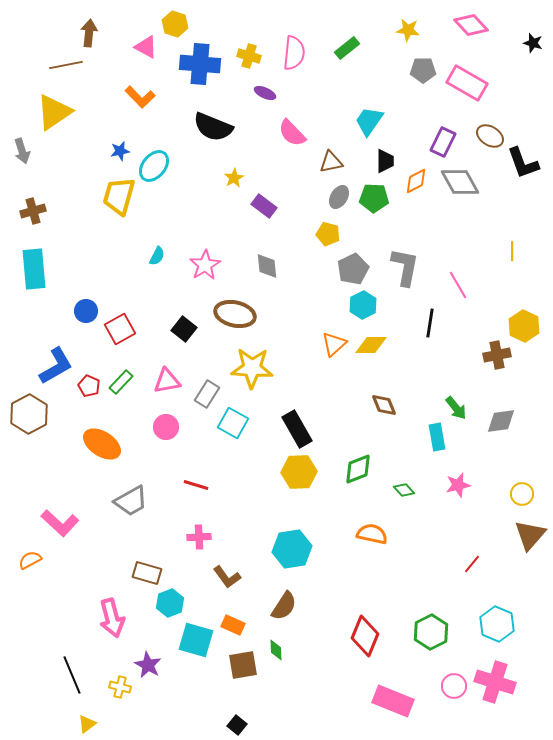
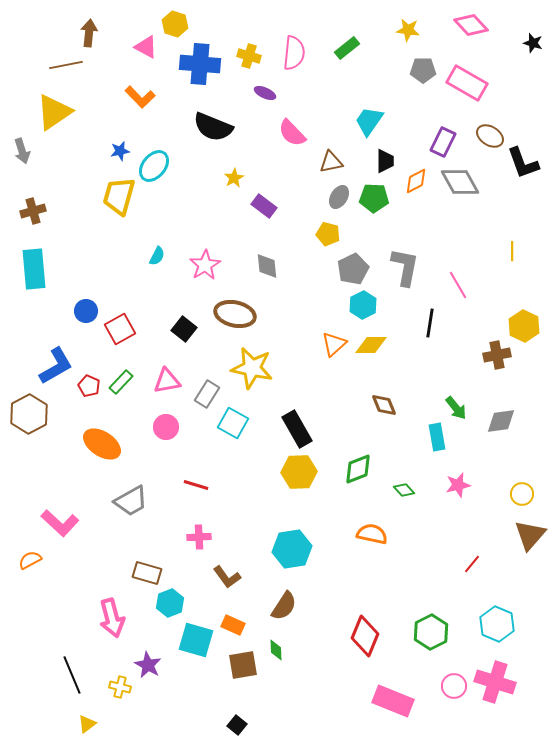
yellow star at (252, 368): rotated 9 degrees clockwise
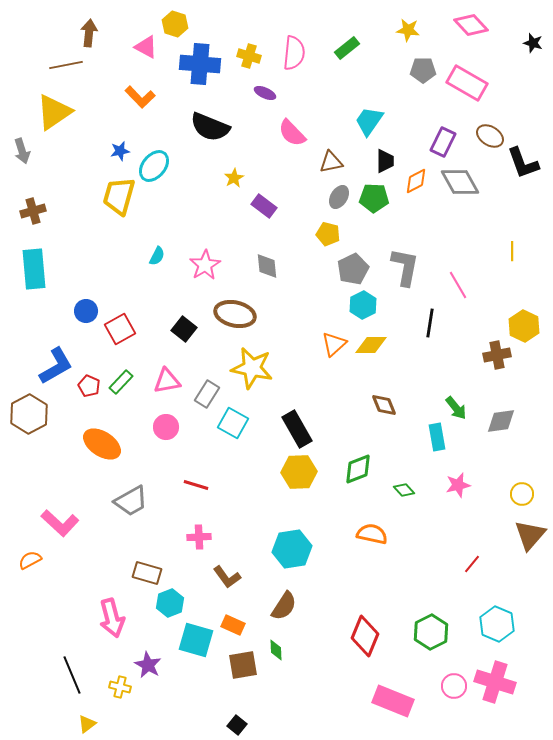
black semicircle at (213, 127): moved 3 px left
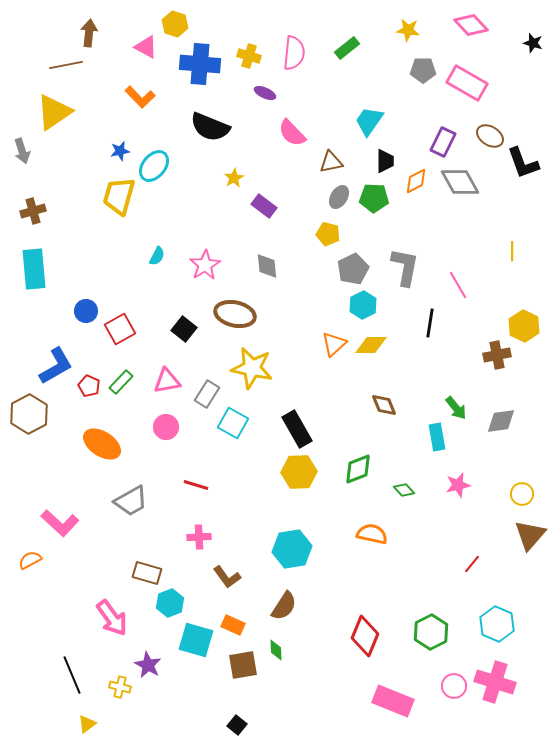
pink arrow at (112, 618): rotated 21 degrees counterclockwise
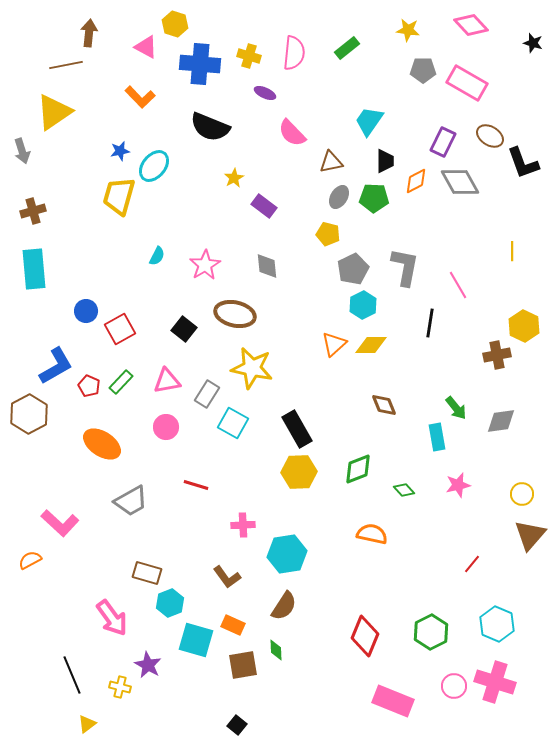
pink cross at (199, 537): moved 44 px right, 12 px up
cyan hexagon at (292, 549): moved 5 px left, 5 px down
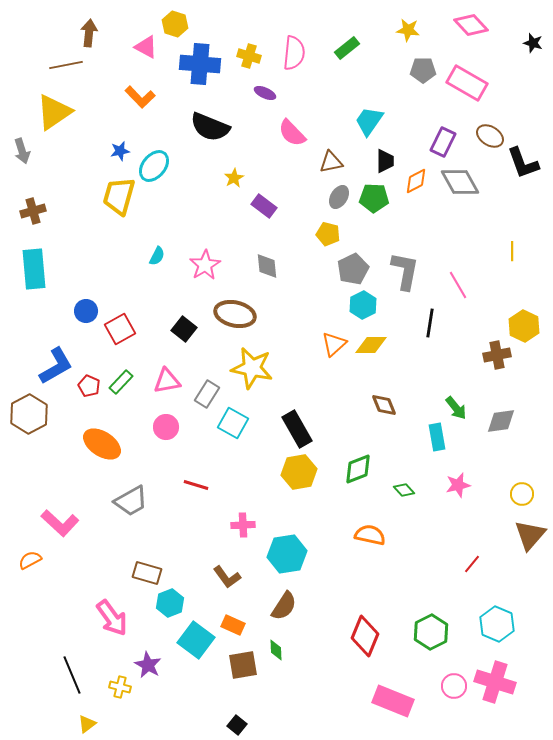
gray L-shape at (405, 267): moved 4 px down
yellow hexagon at (299, 472): rotated 8 degrees counterclockwise
orange semicircle at (372, 534): moved 2 px left, 1 px down
cyan square at (196, 640): rotated 21 degrees clockwise
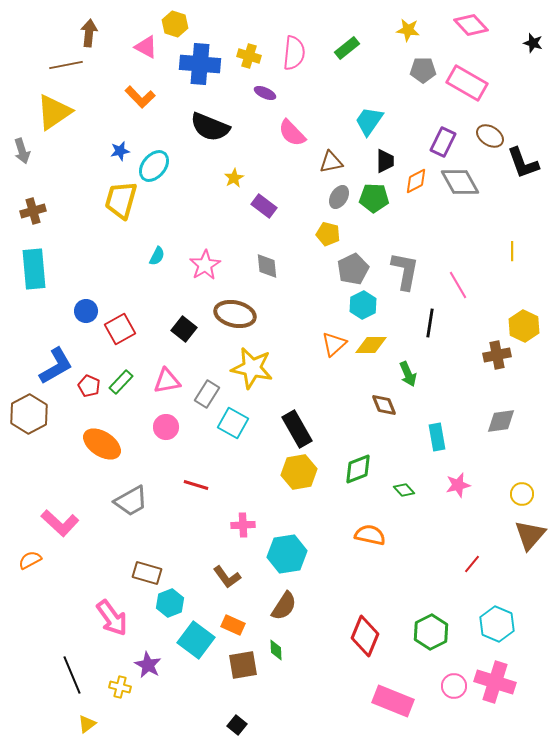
yellow trapezoid at (119, 196): moved 2 px right, 4 px down
green arrow at (456, 408): moved 48 px left, 34 px up; rotated 15 degrees clockwise
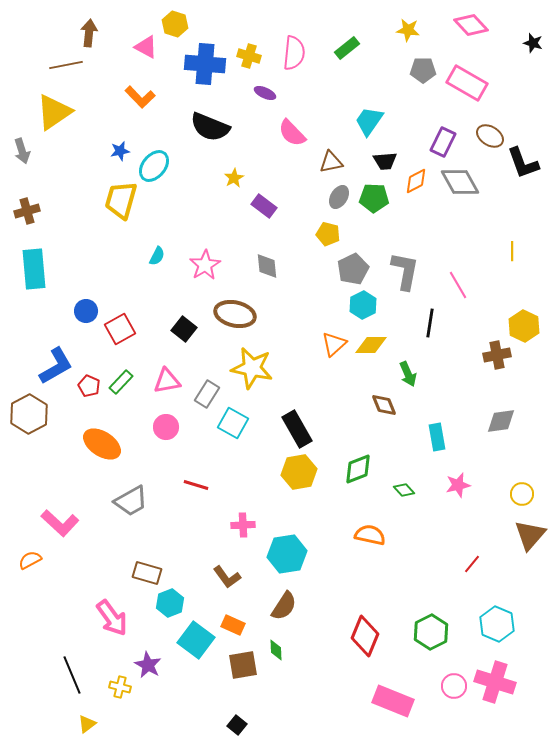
blue cross at (200, 64): moved 5 px right
black trapezoid at (385, 161): rotated 85 degrees clockwise
brown cross at (33, 211): moved 6 px left
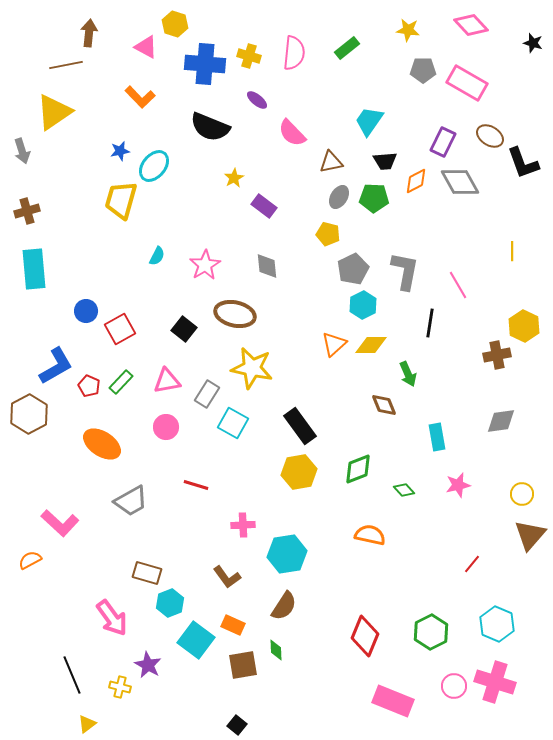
purple ellipse at (265, 93): moved 8 px left, 7 px down; rotated 15 degrees clockwise
black rectangle at (297, 429): moved 3 px right, 3 px up; rotated 6 degrees counterclockwise
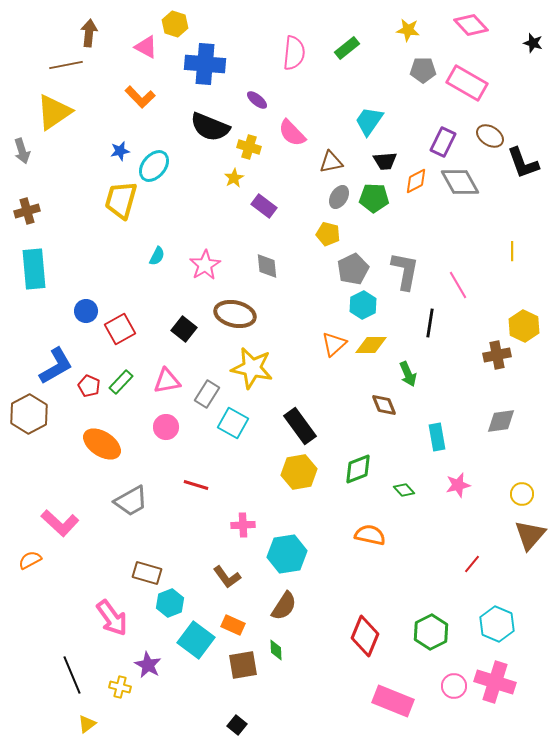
yellow cross at (249, 56): moved 91 px down
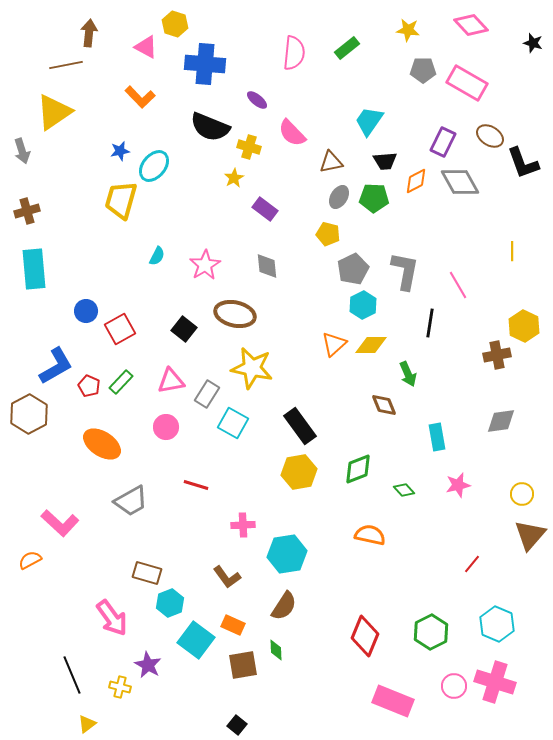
purple rectangle at (264, 206): moved 1 px right, 3 px down
pink triangle at (167, 381): moved 4 px right
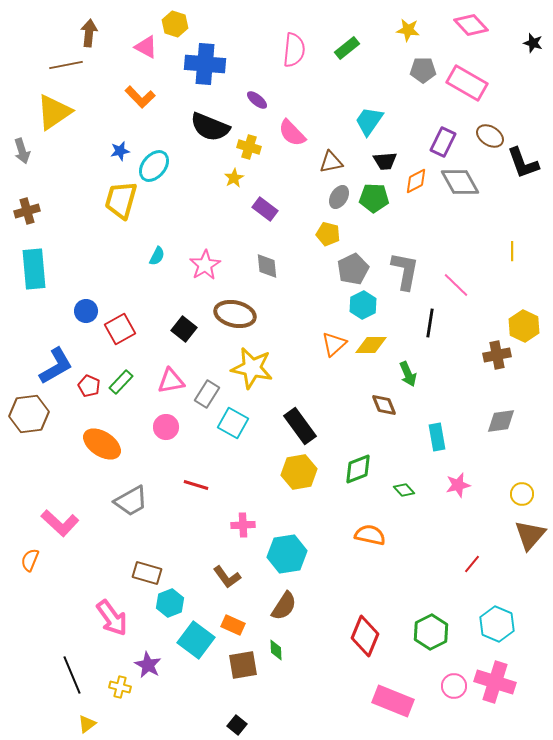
pink semicircle at (294, 53): moved 3 px up
pink line at (458, 285): moved 2 px left; rotated 16 degrees counterclockwise
brown hexagon at (29, 414): rotated 21 degrees clockwise
orange semicircle at (30, 560): rotated 40 degrees counterclockwise
